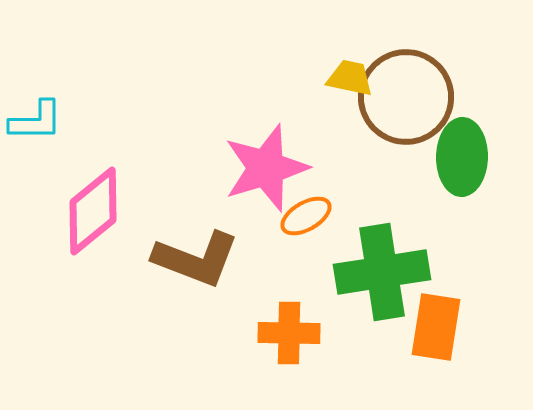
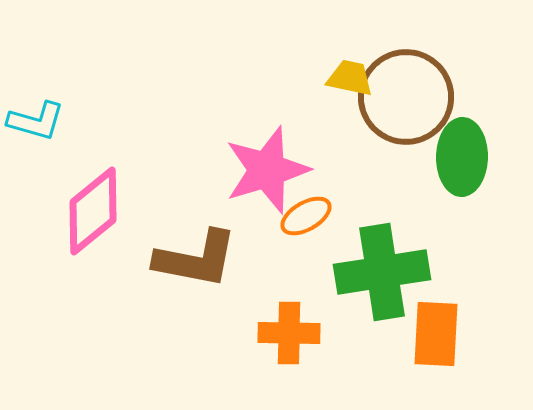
cyan L-shape: rotated 16 degrees clockwise
pink star: moved 1 px right, 2 px down
brown L-shape: rotated 10 degrees counterclockwise
orange rectangle: moved 7 px down; rotated 6 degrees counterclockwise
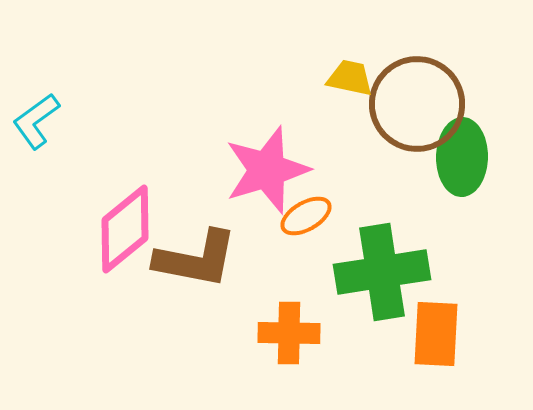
brown circle: moved 11 px right, 7 px down
cyan L-shape: rotated 128 degrees clockwise
pink diamond: moved 32 px right, 18 px down
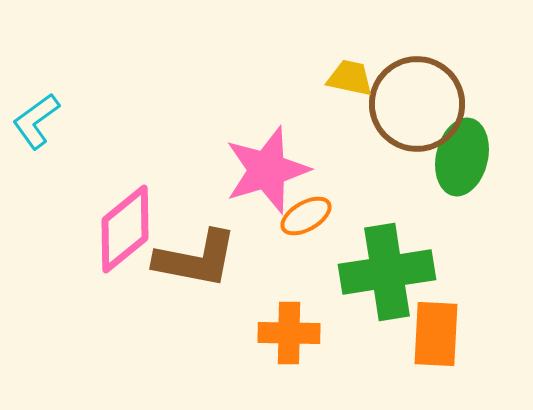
green ellipse: rotated 12 degrees clockwise
green cross: moved 5 px right
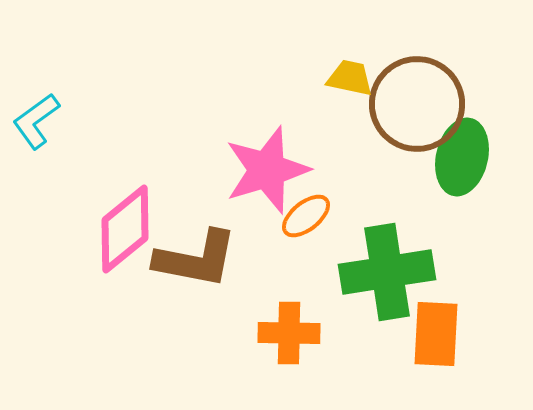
orange ellipse: rotated 9 degrees counterclockwise
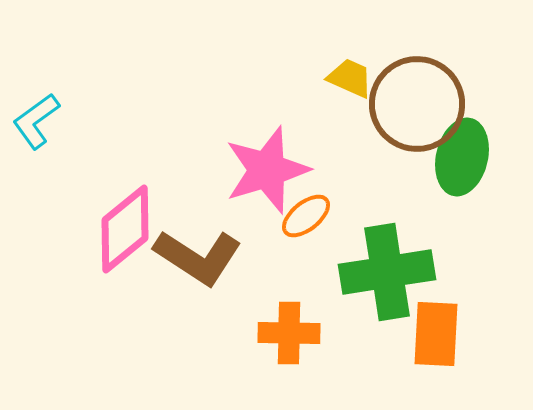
yellow trapezoid: rotated 12 degrees clockwise
brown L-shape: moved 2 px right, 2 px up; rotated 22 degrees clockwise
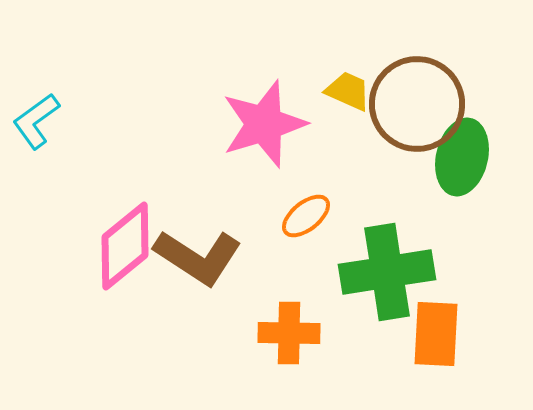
yellow trapezoid: moved 2 px left, 13 px down
pink star: moved 3 px left, 46 px up
pink diamond: moved 17 px down
